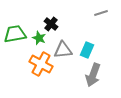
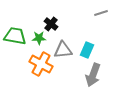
green trapezoid: moved 2 px down; rotated 20 degrees clockwise
green star: rotated 24 degrees counterclockwise
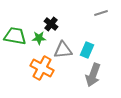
orange cross: moved 1 px right, 4 px down
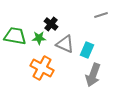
gray line: moved 2 px down
gray triangle: moved 2 px right, 6 px up; rotated 30 degrees clockwise
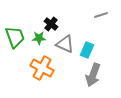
green trapezoid: moved 1 px down; rotated 60 degrees clockwise
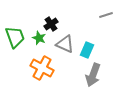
gray line: moved 5 px right
black cross: rotated 16 degrees clockwise
green star: rotated 24 degrees clockwise
